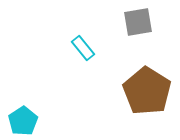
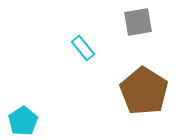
brown pentagon: moved 3 px left
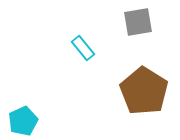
cyan pentagon: rotated 8 degrees clockwise
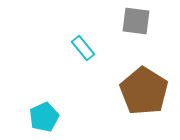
gray square: moved 2 px left, 1 px up; rotated 16 degrees clockwise
cyan pentagon: moved 21 px right, 4 px up
